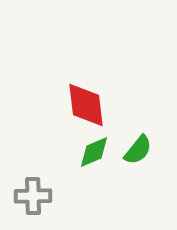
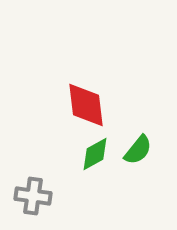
green diamond: moved 1 px right, 2 px down; rotated 6 degrees counterclockwise
gray cross: rotated 9 degrees clockwise
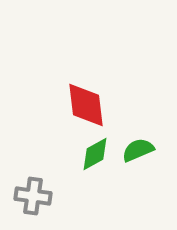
green semicircle: rotated 152 degrees counterclockwise
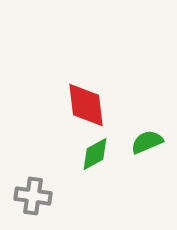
green semicircle: moved 9 px right, 8 px up
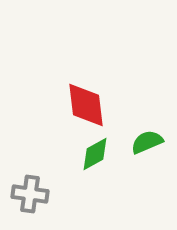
gray cross: moved 3 px left, 2 px up
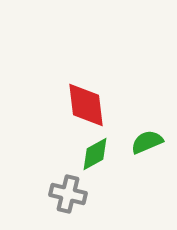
gray cross: moved 38 px right; rotated 6 degrees clockwise
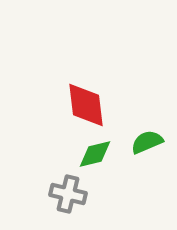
green diamond: rotated 15 degrees clockwise
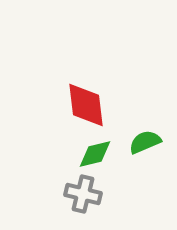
green semicircle: moved 2 px left
gray cross: moved 15 px right
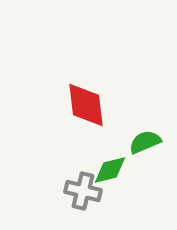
green diamond: moved 15 px right, 16 px down
gray cross: moved 3 px up
